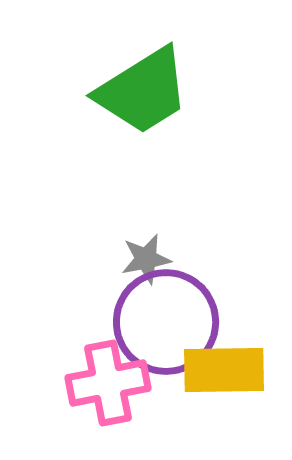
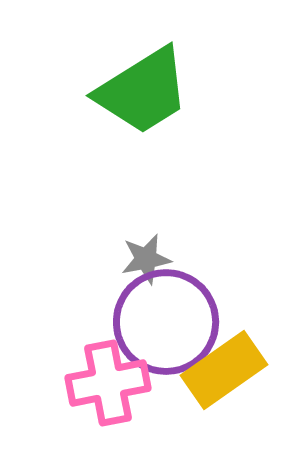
yellow rectangle: rotated 34 degrees counterclockwise
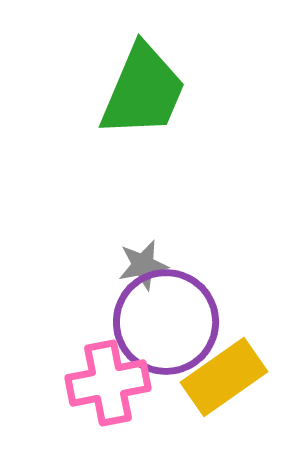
green trapezoid: rotated 35 degrees counterclockwise
gray star: moved 3 px left, 6 px down
yellow rectangle: moved 7 px down
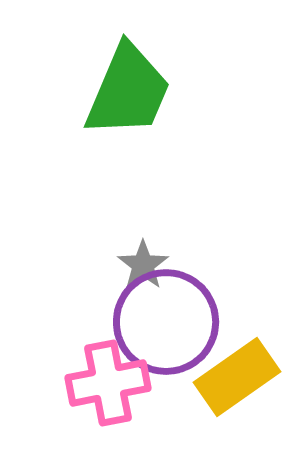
green trapezoid: moved 15 px left
gray star: rotated 24 degrees counterclockwise
yellow rectangle: moved 13 px right
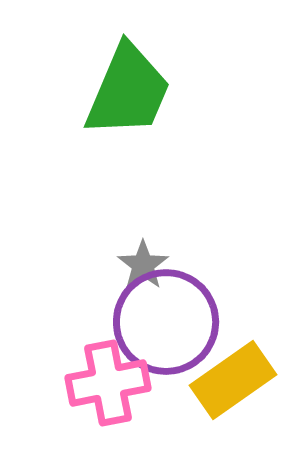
yellow rectangle: moved 4 px left, 3 px down
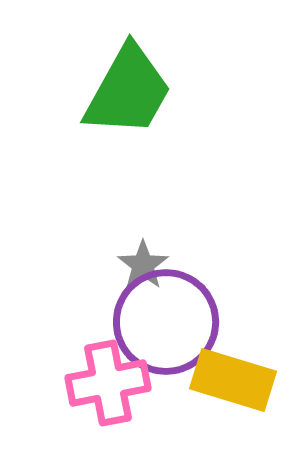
green trapezoid: rotated 6 degrees clockwise
yellow rectangle: rotated 52 degrees clockwise
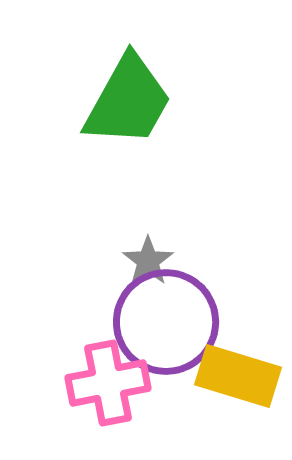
green trapezoid: moved 10 px down
gray star: moved 5 px right, 4 px up
yellow rectangle: moved 5 px right, 4 px up
